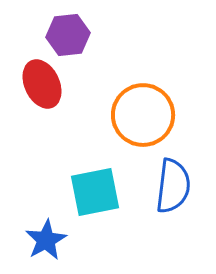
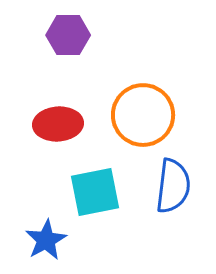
purple hexagon: rotated 6 degrees clockwise
red ellipse: moved 16 px right, 40 px down; rotated 69 degrees counterclockwise
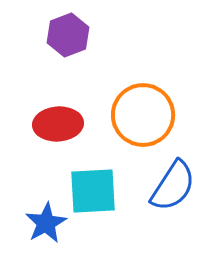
purple hexagon: rotated 21 degrees counterclockwise
blue semicircle: rotated 26 degrees clockwise
cyan square: moved 2 px left, 1 px up; rotated 8 degrees clockwise
blue star: moved 17 px up
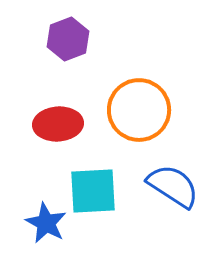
purple hexagon: moved 4 px down
orange circle: moved 4 px left, 5 px up
blue semicircle: rotated 90 degrees counterclockwise
blue star: rotated 15 degrees counterclockwise
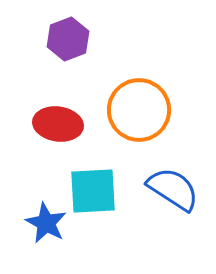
red ellipse: rotated 12 degrees clockwise
blue semicircle: moved 3 px down
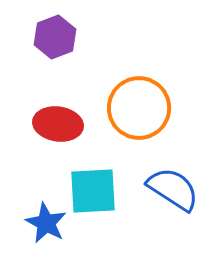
purple hexagon: moved 13 px left, 2 px up
orange circle: moved 2 px up
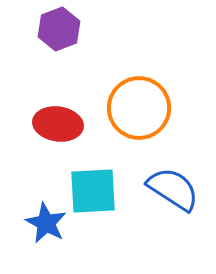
purple hexagon: moved 4 px right, 8 px up
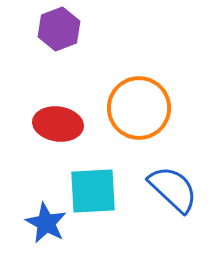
blue semicircle: rotated 10 degrees clockwise
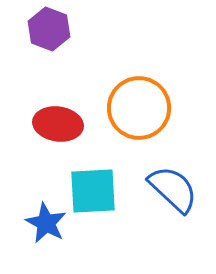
purple hexagon: moved 10 px left; rotated 18 degrees counterclockwise
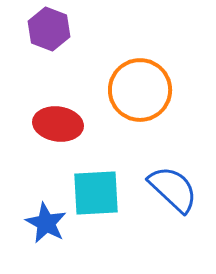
orange circle: moved 1 px right, 18 px up
cyan square: moved 3 px right, 2 px down
